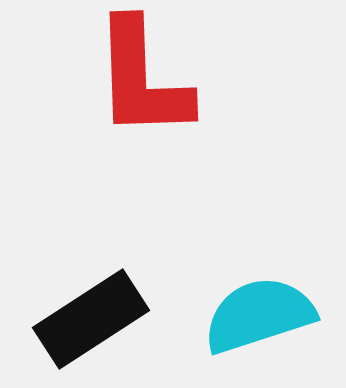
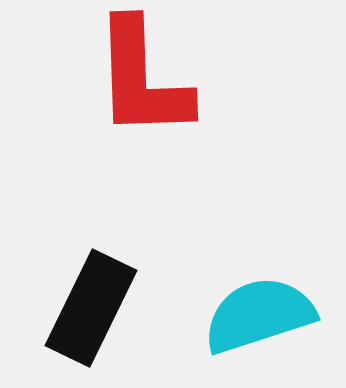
black rectangle: moved 11 px up; rotated 31 degrees counterclockwise
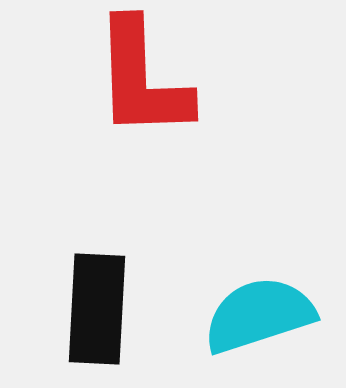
black rectangle: moved 6 px right, 1 px down; rotated 23 degrees counterclockwise
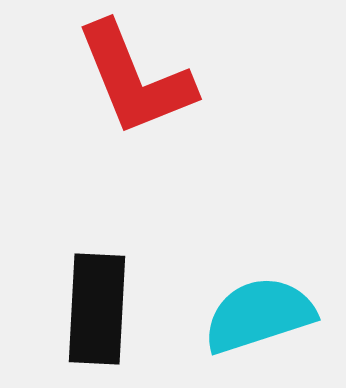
red L-shape: moved 7 px left; rotated 20 degrees counterclockwise
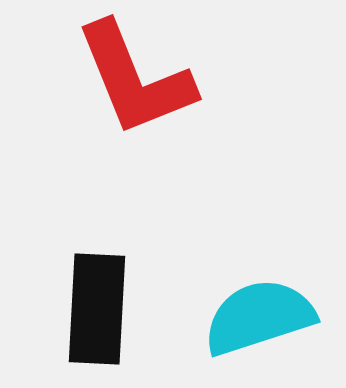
cyan semicircle: moved 2 px down
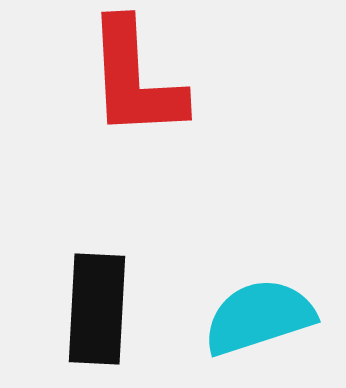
red L-shape: rotated 19 degrees clockwise
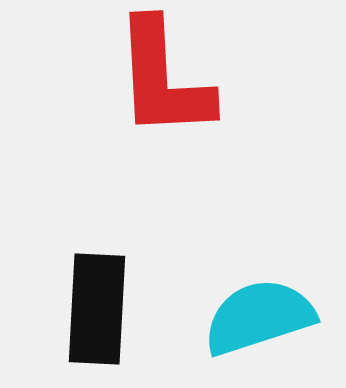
red L-shape: moved 28 px right
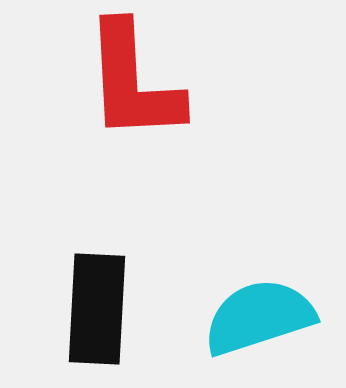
red L-shape: moved 30 px left, 3 px down
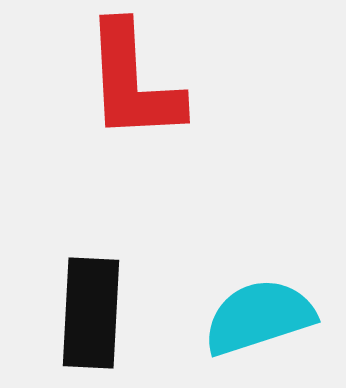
black rectangle: moved 6 px left, 4 px down
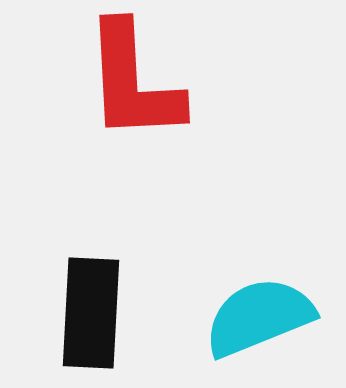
cyan semicircle: rotated 4 degrees counterclockwise
